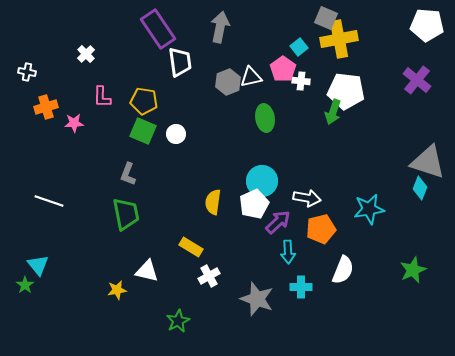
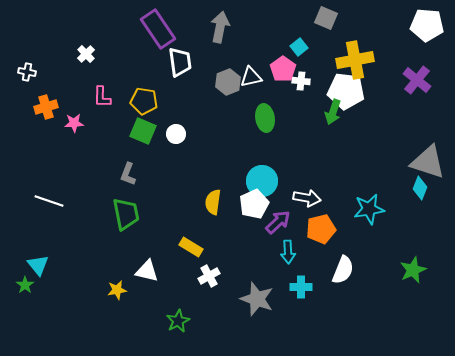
yellow cross at (339, 39): moved 16 px right, 21 px down
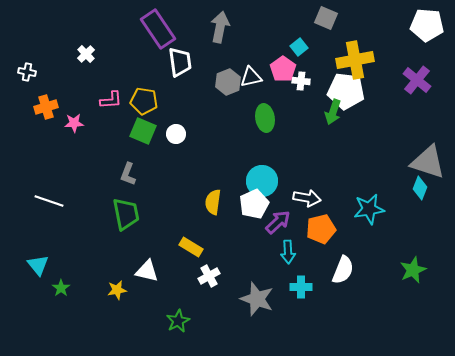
pink L-shape at (102, 97): moved 9 px right, 3 px down; rotated 95 degrees counterclockwise
green star at (25, 285): moved 36 px right, 3 px down
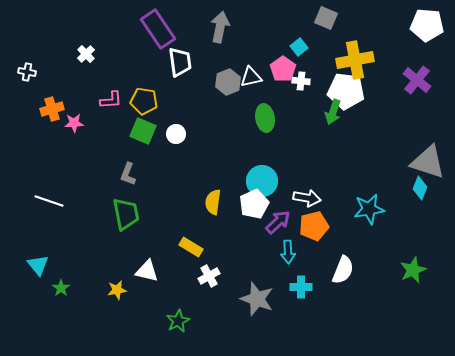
orange cross at (46, 107): moved 6 px right, 2 px down
orange pentagon at (321, 229): moved 7 px left, 3 px up
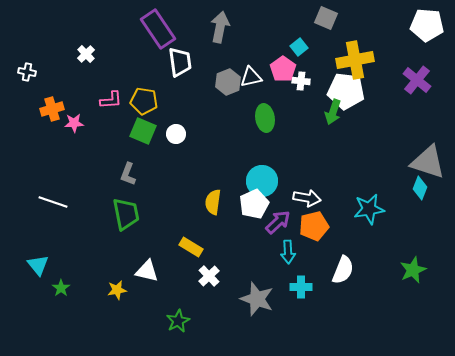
white line at (49, 201): moved 4 px right, 1 px down
white cross at (209, 276): rotated 15 degrees counterclockwise
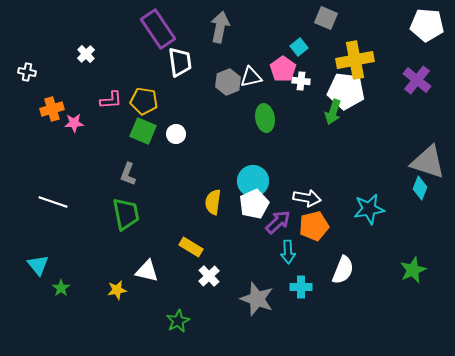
cyan circle at (262, 181): moved 9 px left
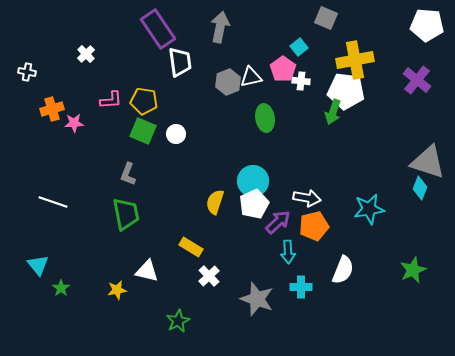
yellow semicircle at (213, 202): moved 2 px right; rotated 10 degrees clockwise
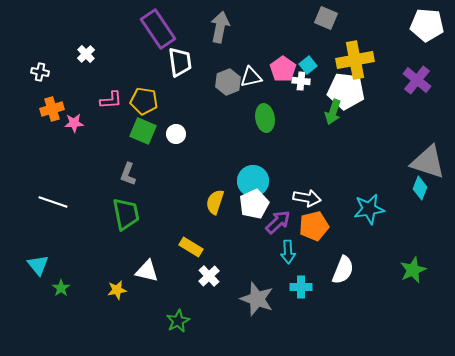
cyan square at (299, 47): moved 9 px right, 18 px down
white cross at (27, 72): moved 13 px right
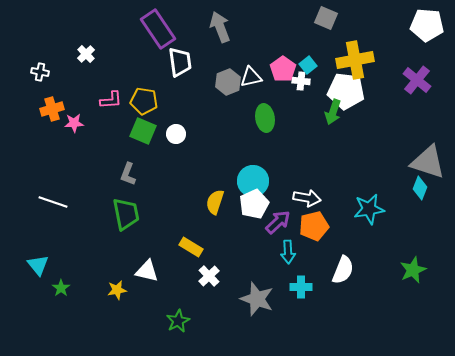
gray arrow at (220, 27): rotated 32 degrees counterclockwise
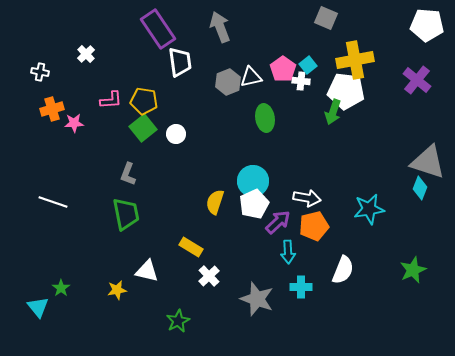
green square at (143, 131): moved 3 px up; rotated 28 degrees clockwise
cyan triangle at (38, 265): moved 42 px down
